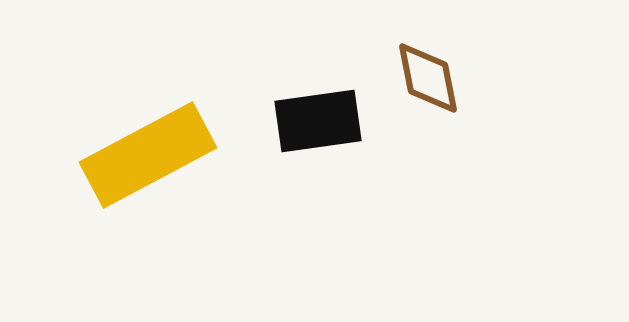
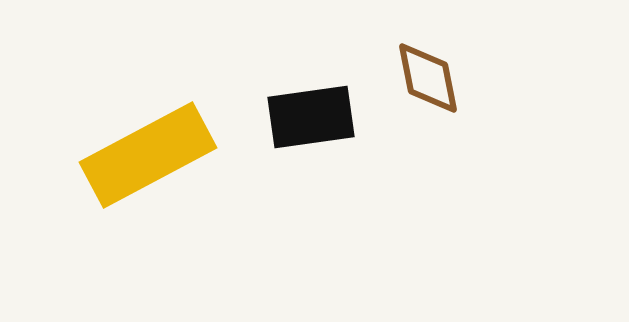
black rectangle: moved 7 px left, 4 px up
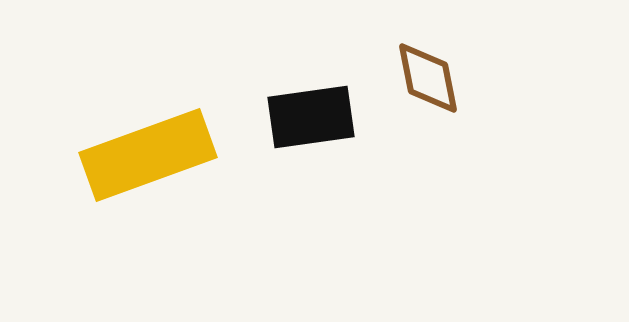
yellow rectangle: rotated 8 degrees clockwise
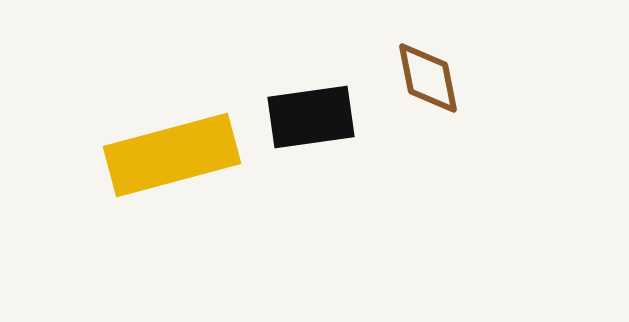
yellow rectangle: moved 24 px right; rotated 5 degrees clockwise
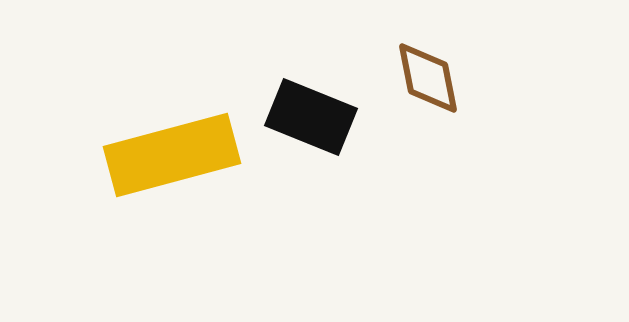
black rectangle: rotated 30 degrees clockwise
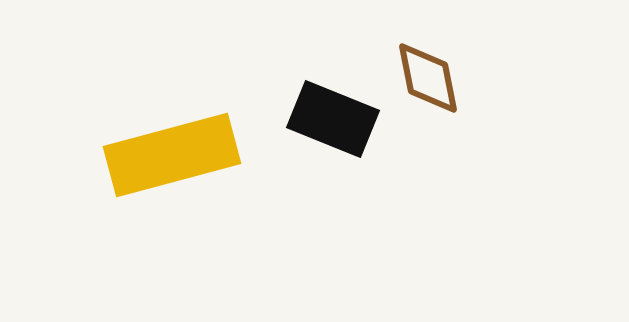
black rectangle: moved 22 px right, 2 px down
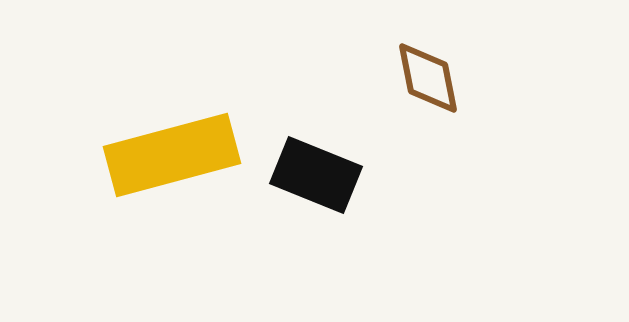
black rectangle: moved 17 px left, 56 px down
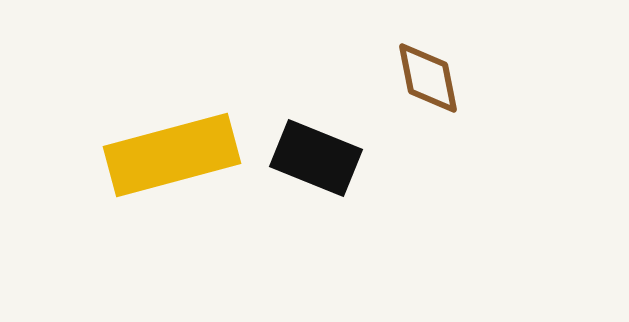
black rectangle: moved 17 px up
